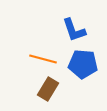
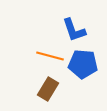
orange line: moved 7 px right, 3 px up
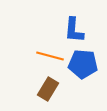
blue L-shape: rotated 24 degrees clockwise
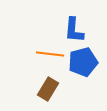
orange line: moved 2 px up; rotated 8 degrees counterclockwise
blue pentagon: moved 2 px up; rotated 20 degrees counterclockwise
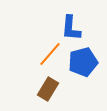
blue L-shape: moved 3 px left, 2 px up
orange line: rotated 56 degrees counterclockwise
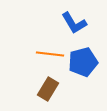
blue L-shape: moved 3 px right, 5 px up; rotated 36 degrees counterclockwise
orange line: rotated 56 degrees clockwise
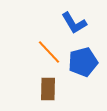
orange line: moved 1 px left, 2 px up; rotated 40 degrees clockwise
brown rectangle: rotated 30 degrees counterclockwise
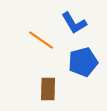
orange line: moved 8 px left, 12 px up; rotated 12 degrees counterclockwise
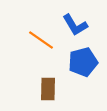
blue L-shape: moved 1 px right, 2 px down
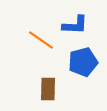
blue L-shape: rotated 56 degrees counterclockwise
